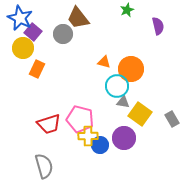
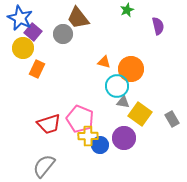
pink pentagon: rotated 8 degrees clockwise
gray semicircle: rotated 125 degrees counterclockwise
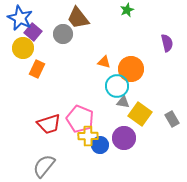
purple semicircle: moved 9 px right, 17 px down
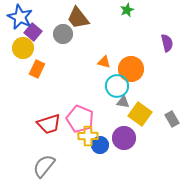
blue star: moved 1 px up
